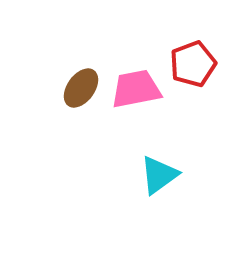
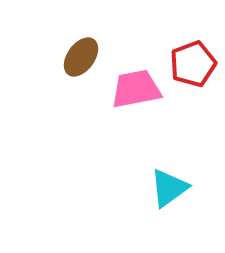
brown ellipse: moved 31 px up
cyan triangle: moved 10 px right, 13 px down
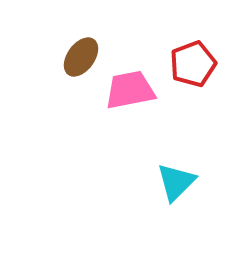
pink trapezoid: moved 6 px left, 1 px down
cyan triangle: moved 7 px right, 6 px up; rotated 9 degrees counterclockwise
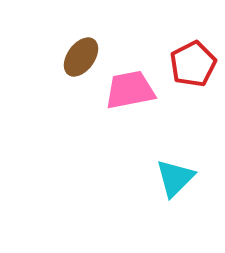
red pentagon: rotated 6 degrees counterclockwise
cyan triangle: moved 1 px left, 4 px up
